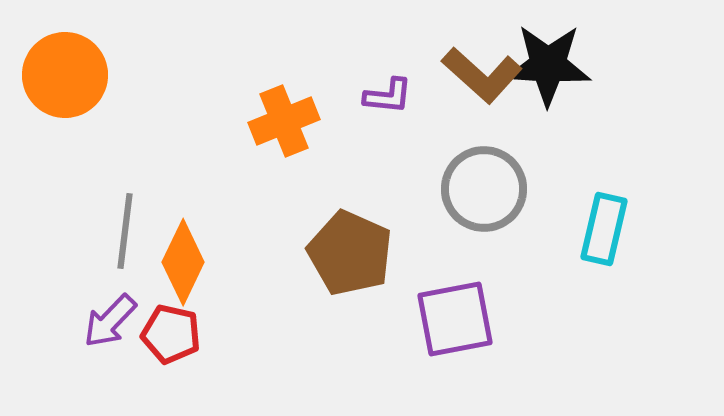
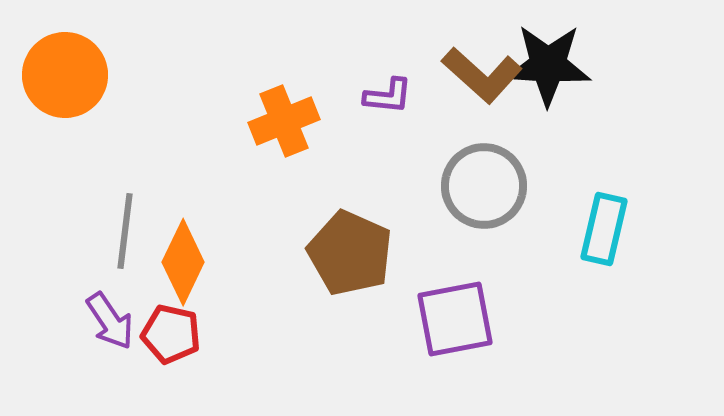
gray circle: moved 3 px up
purple arrow: rotated 78 degrees counterclockwise
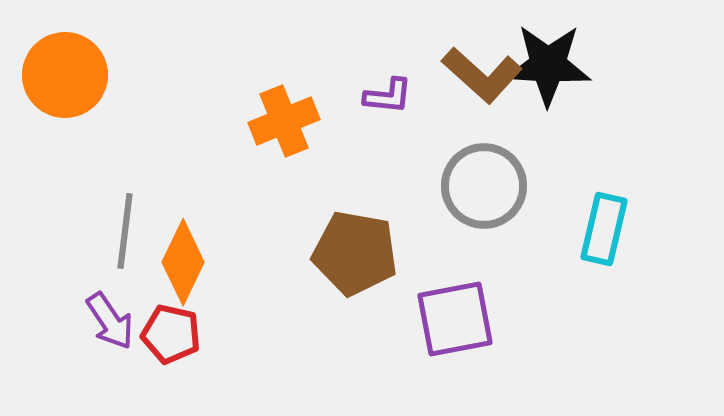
brown pentagon: moved 5 px right; rotated 14 degrees counterclockwise
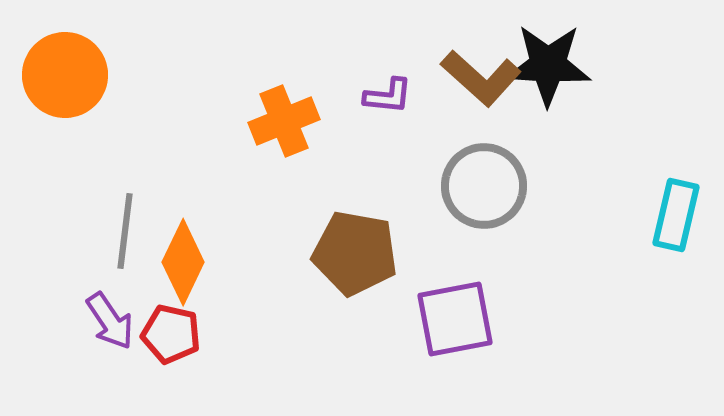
brown L-shape: moved 1 px left, 3 px down
cyan rectangle: moved 72 px right, 14 px up
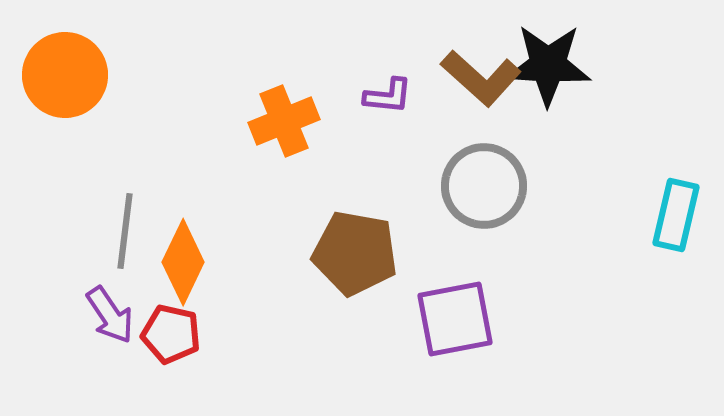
purple arrow: moved 6 px up
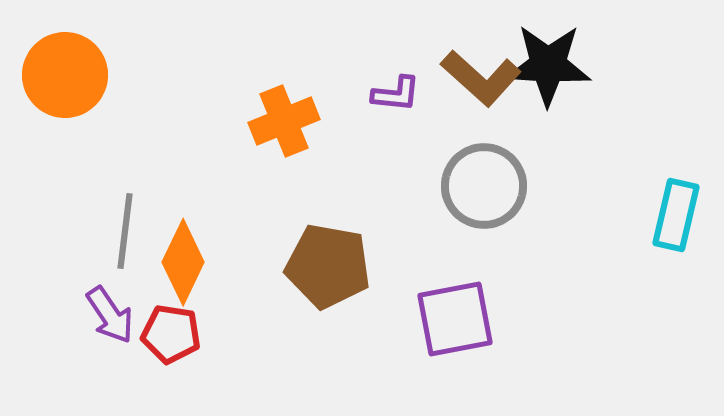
purple L-shape: moved 8 px right, 2 px up
brown pentagon: moved 27 px left, 13 px down
red pentagon: rotated 4 degrees counterclockwise
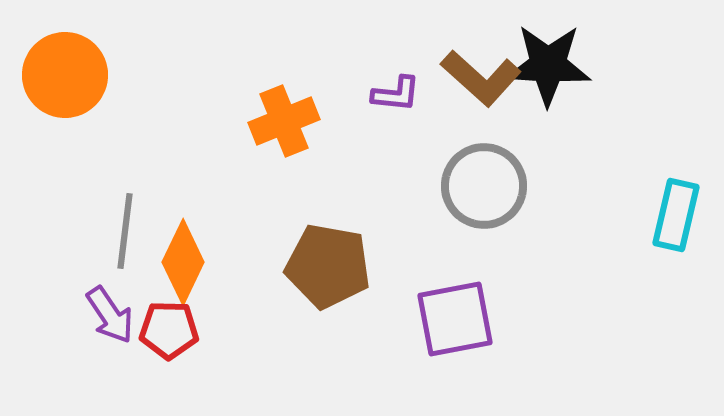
red pentagon: moved 2 px left, 4 px up; rotated 8 degrees counterclockwise
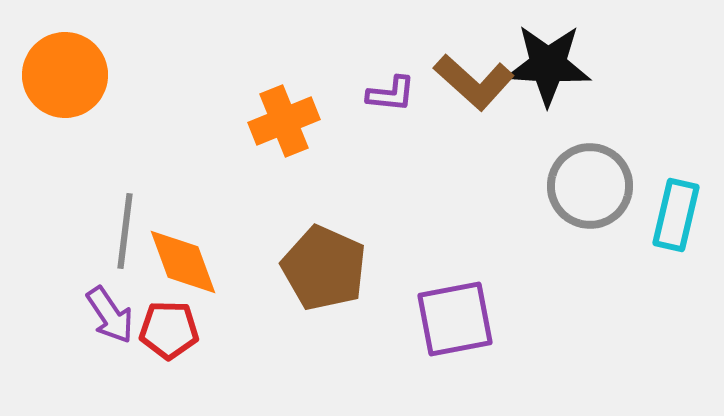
brown L-shape: moved 7 px left, 4 px down
purple L-shape: moved 5 px left
gray circle: moved 106 px right
orange diamond: rotated 46 degrees counterclockwise
brown pentagon: moved 4 px left, 2 px down; rotated 14 degrees clockwise
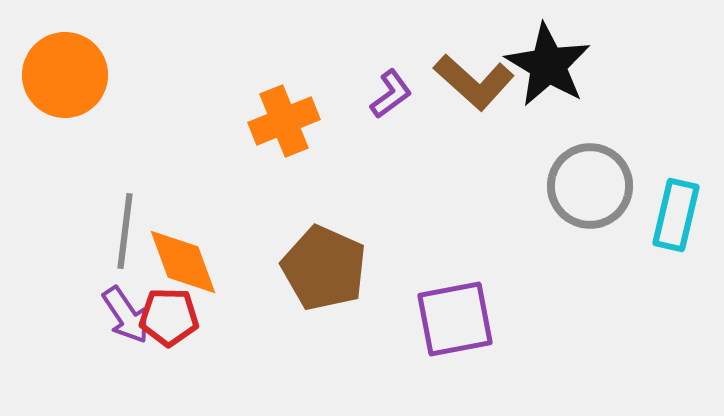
black star: rotated 28 degrees clockwise
purple L-shape: rotated 42 degrees counterclockwise
purple arrow: moved 16 px right
red pentagon: moved 13 px up
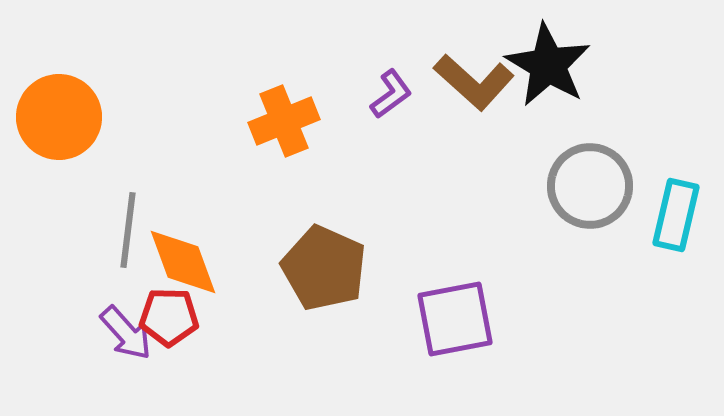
orange circle: moved 6 px left, 42 px down
gray line: moved 3 px right, 1 px up
purple arrow: moved 18 px down; rotated 8 degrees counterclockwise
